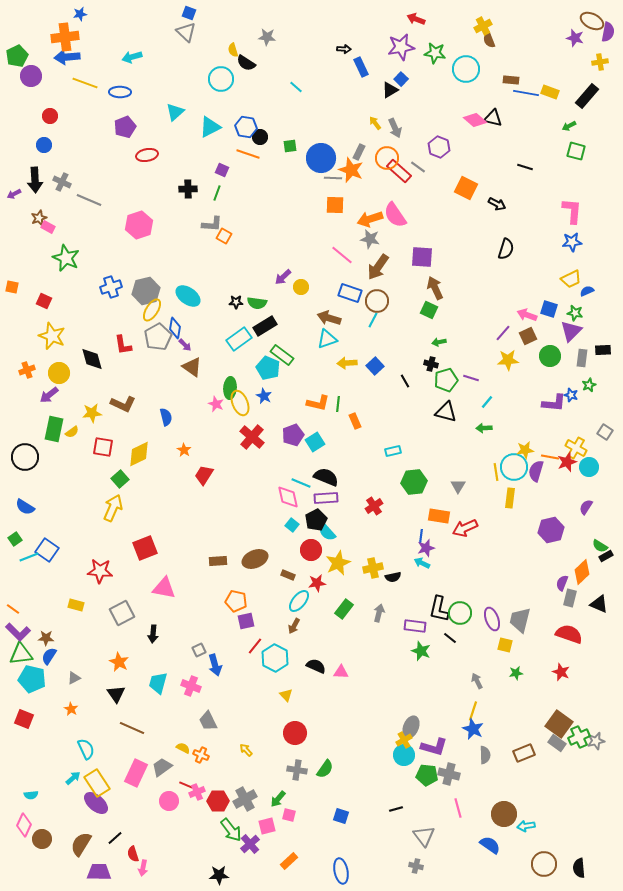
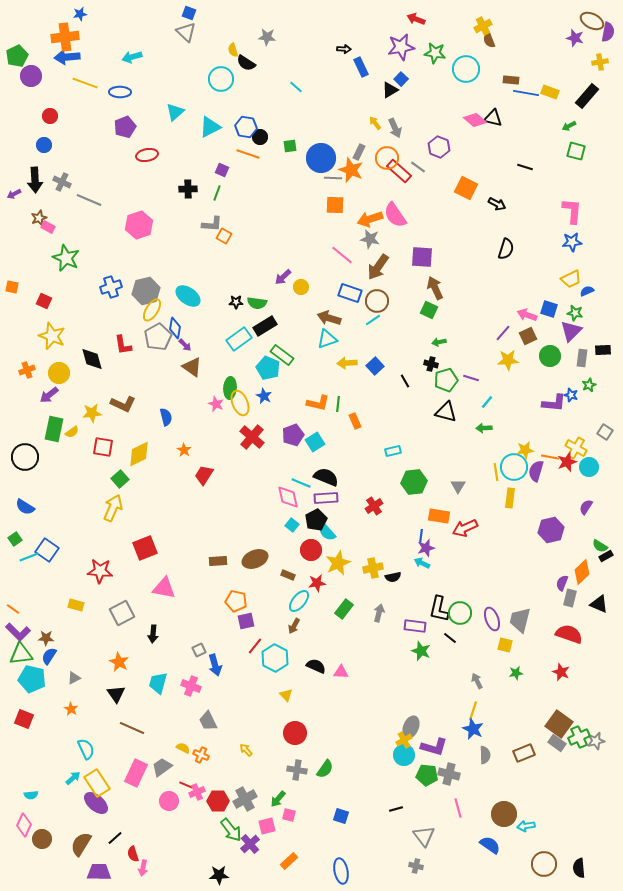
cyan line at (373, 320): rotated 28 degrees clockwise
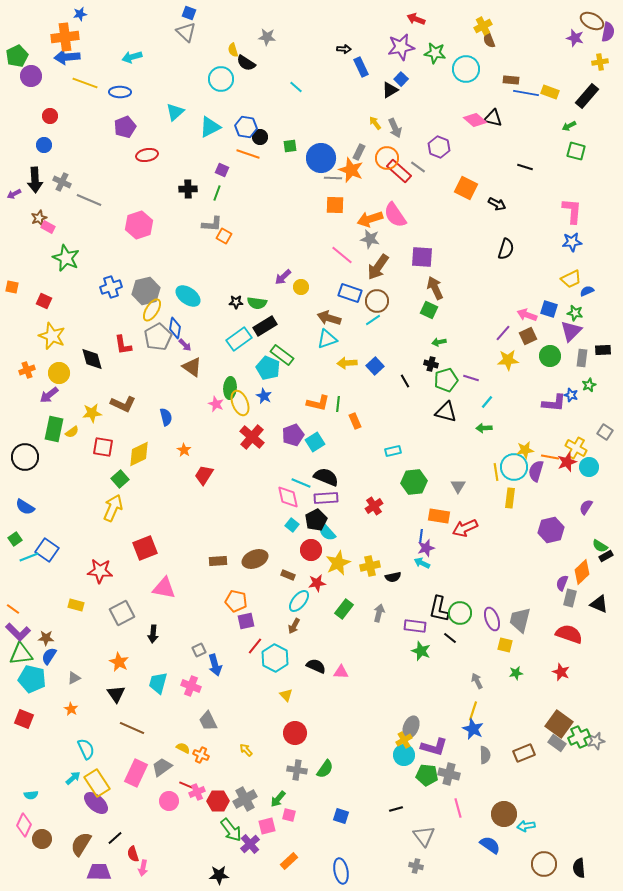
yellow cross at (373, 568): moved 3 px left, 2 px up
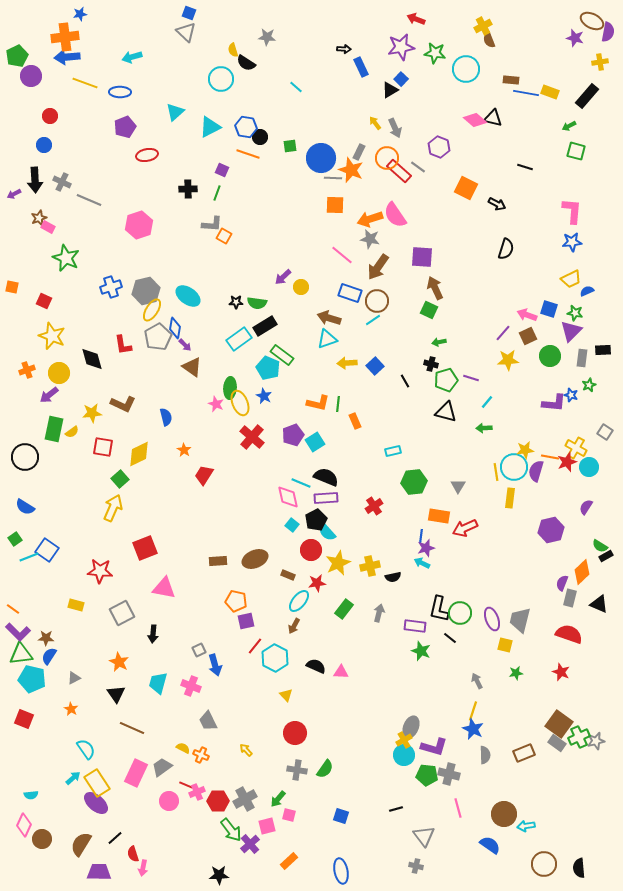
cyan semicircle at (86, 749): rotated 10 degrees counterclockwise
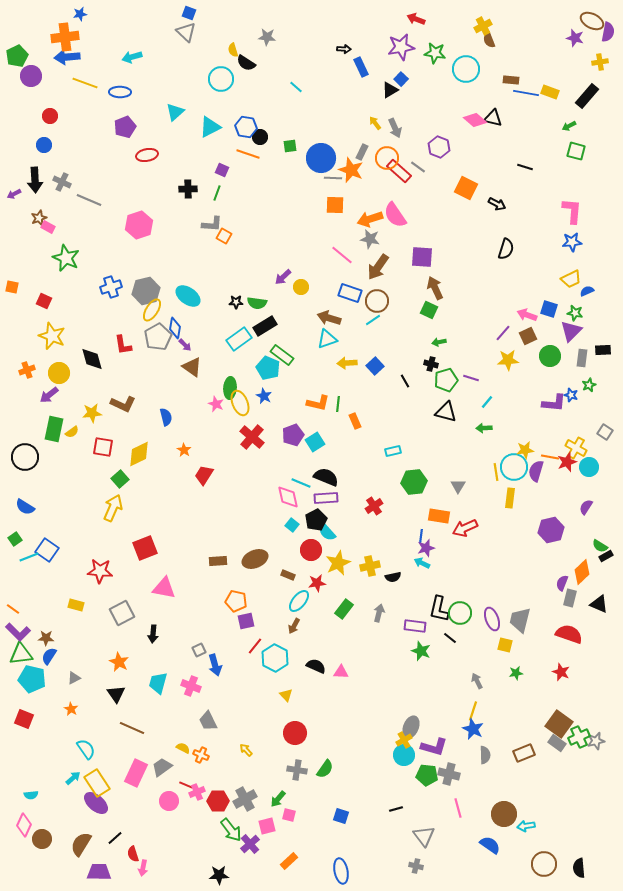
gray rectangle at (359, 152): moved 3 px right
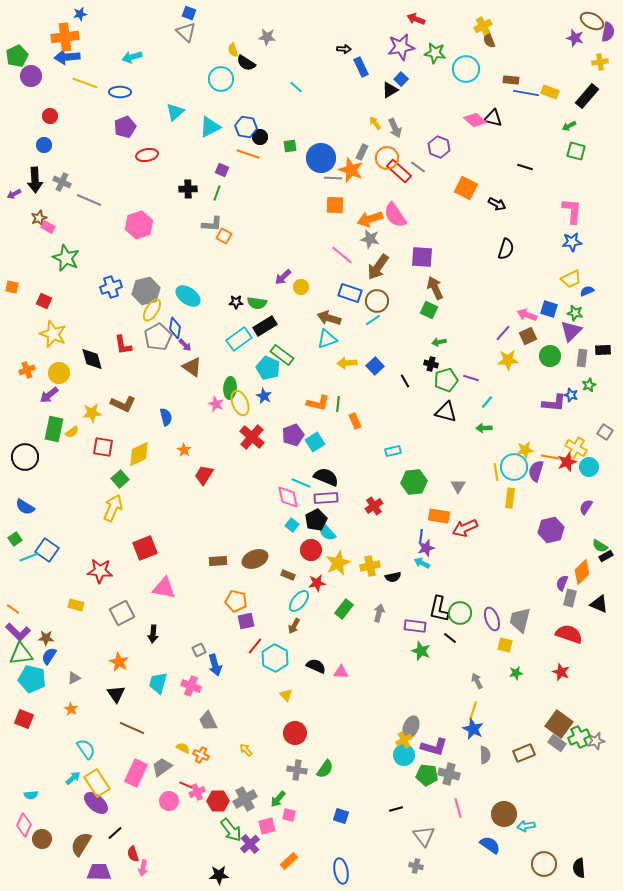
yellow star at (52, 336): moved 1 px right, 2 px up
black line at (115, 838): moved 5 px up
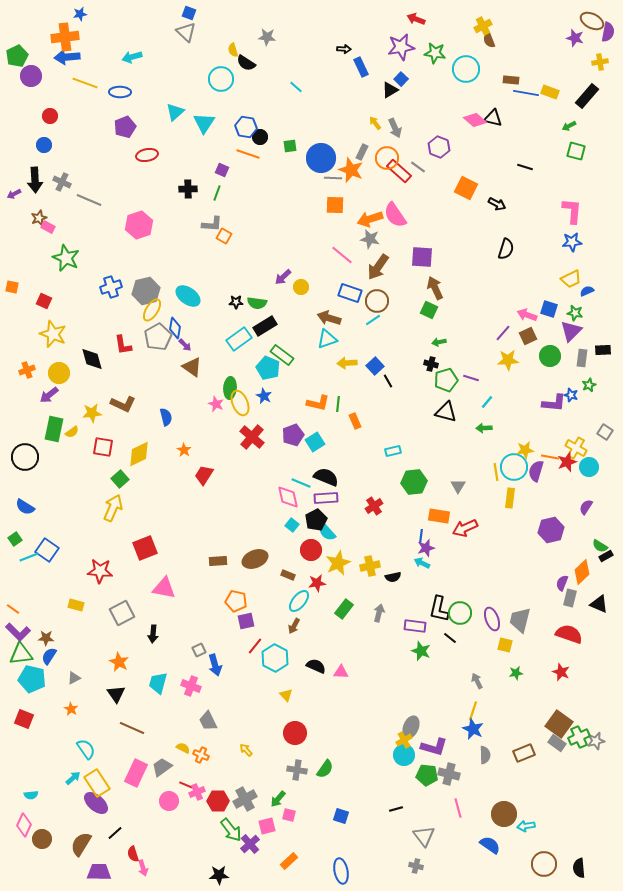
cyan triangle at (210, 127): moved 6 px left, 4 px up; rotated 30 degrees counterclockwise
black line at (405, 381): moved 17 px left
pink arrow at (143, 868): rotated 28 degrees counterclockwise
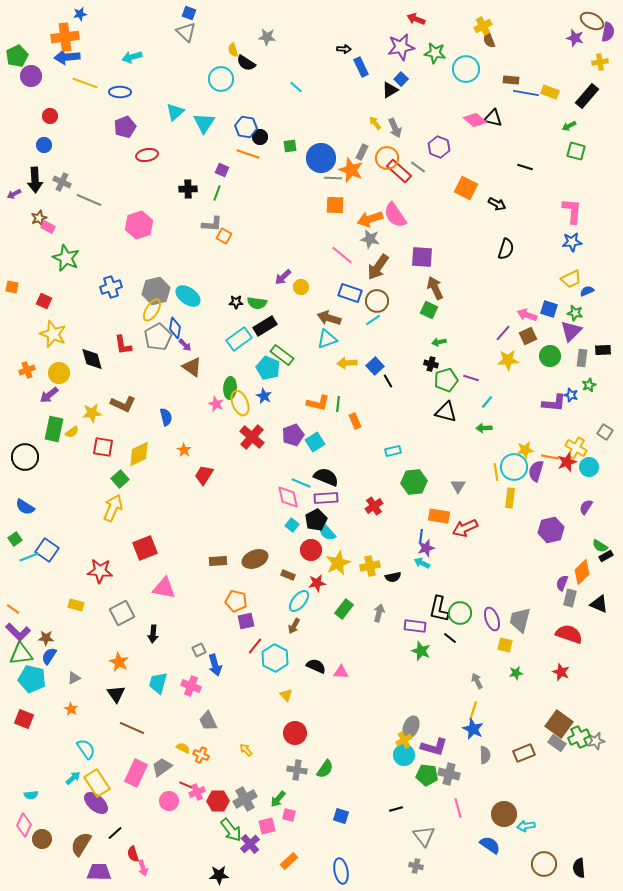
gray hexagon at (146, 291): moved 10 px right
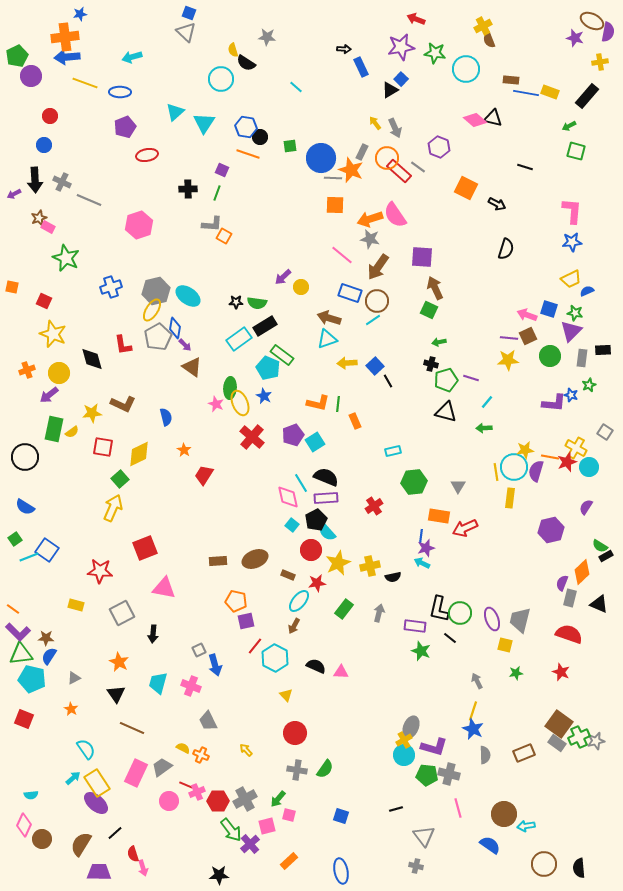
purple line at (503, 333): moved 6 px right, 5 px down; rotated 54 degrees clockwise
cyan line at (301, 483): rotated 36 degrees clockwise
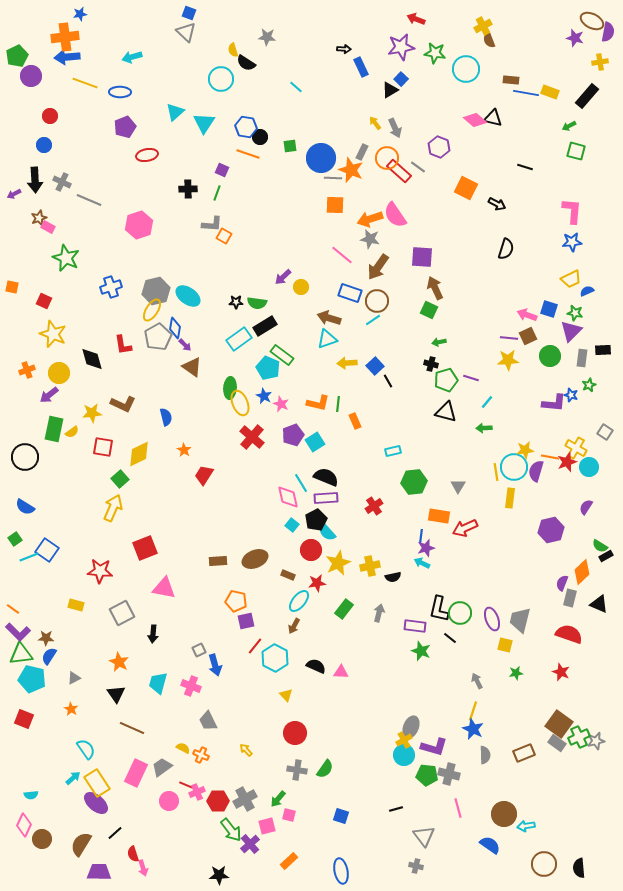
pink star at (216, 404): moved 65 px right
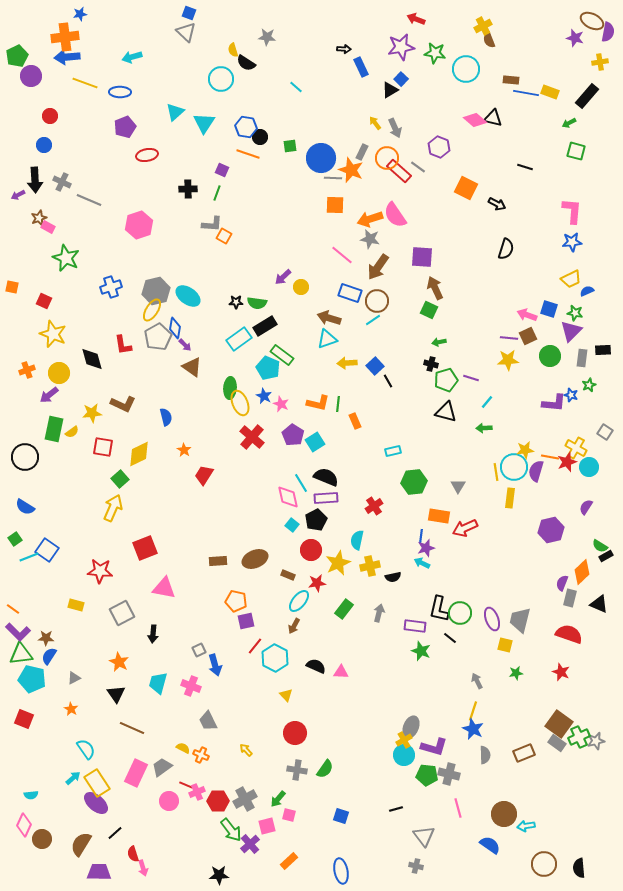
green arrow at (569, 126): moved 3 px up
purple arrow at (14, 194): moved 4 px right, 1 px down
purple pentagon at (293, 435): rotated 20 degrees counterclockwise
cyan semicircle at (327, 532): moved 30 px right, 8 px down; rotated 54 degrees clockwise
